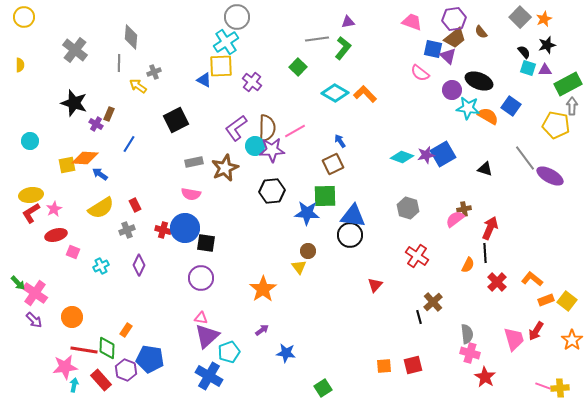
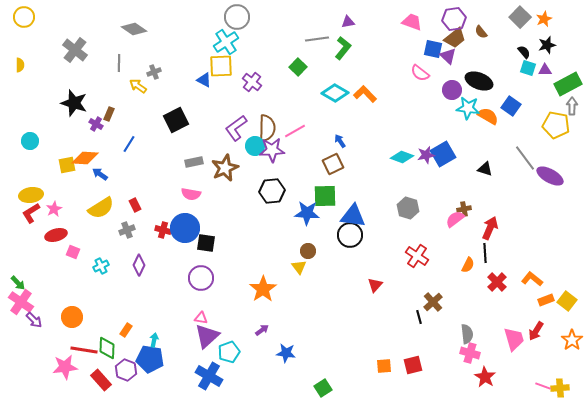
gray diamond at (131, 37): moved 3 px right, 8 px up; rotated 60 degrees counterclockwise
pink cross at (35, 293): moved 14 px left, 9 px down
cyan arrow at (74, 385): moved 80 px right, 45 px up
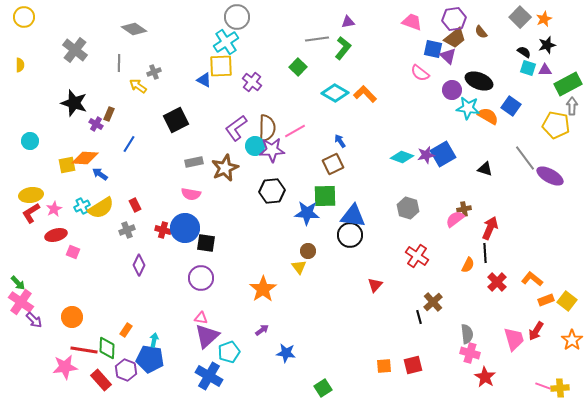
black semicircle at (524, 52): rotated 16 degrees counterclockwise
cyan cross at (101, 266): moved 19 px left, 60 px up
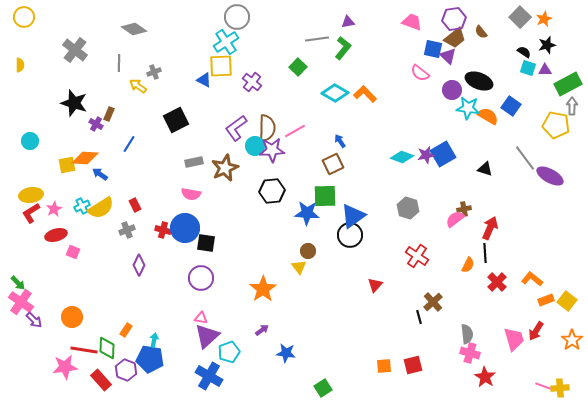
blue triangle at (353, 216): rotated 44 degrees counterclockwise
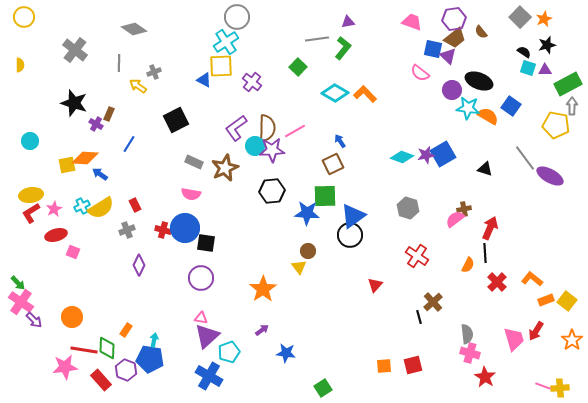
gray rectangle at (194, 162): rotated 36 degrees clockwise
